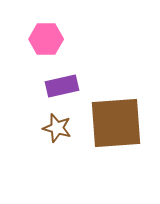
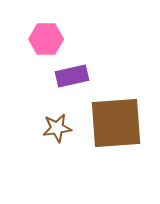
purple rectangle: moved 10 px right, 10 px up
brown star: rotated 24 degrees counterclockwise
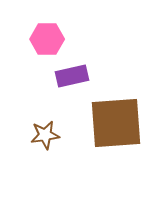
pink hexagon: moved 1 px right
brown star: moved 12 px left, 7 px down
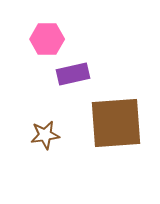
purple rectangle: moved 1 px right, 2 px up
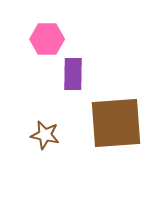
purple rectangle: rotated 76 degrees counterclockwise
brown star: rotated 20 degrees clockwise
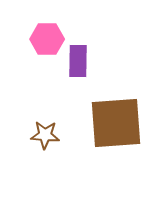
purple rectangle: moved 5 px right, 13 px up
brown star: rotated 8 degrees counterclockwise
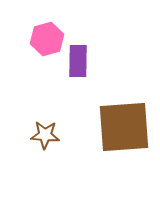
pink hexagon: rotated 16 degrees counterclockwise
brown square: moved 8 px right, 4 px down
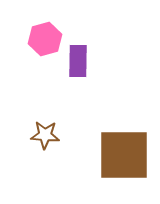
pink hexagon: moved 2 px left
brown square: moved 28 px down; rotated 4 degrees clockwise
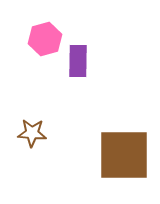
brown star: moved 13 px left, 2 px up
